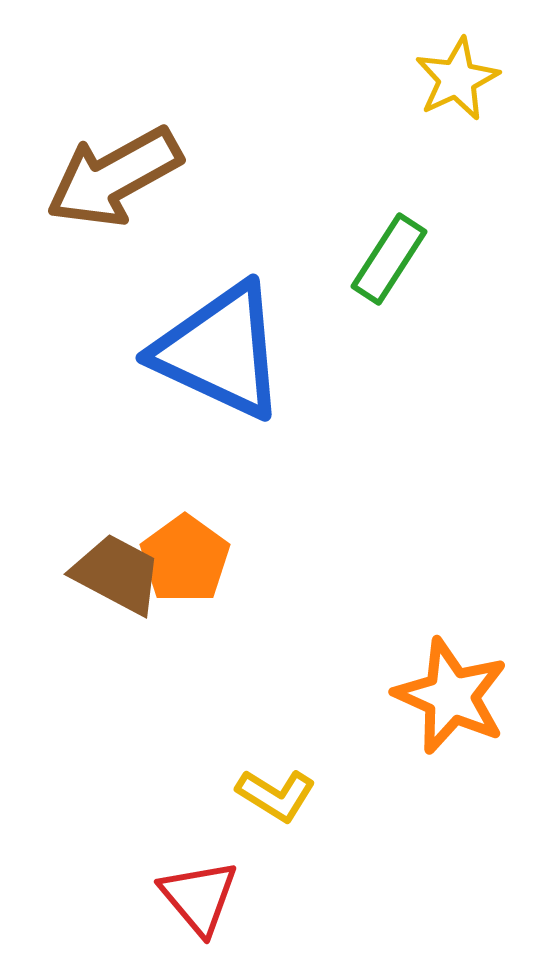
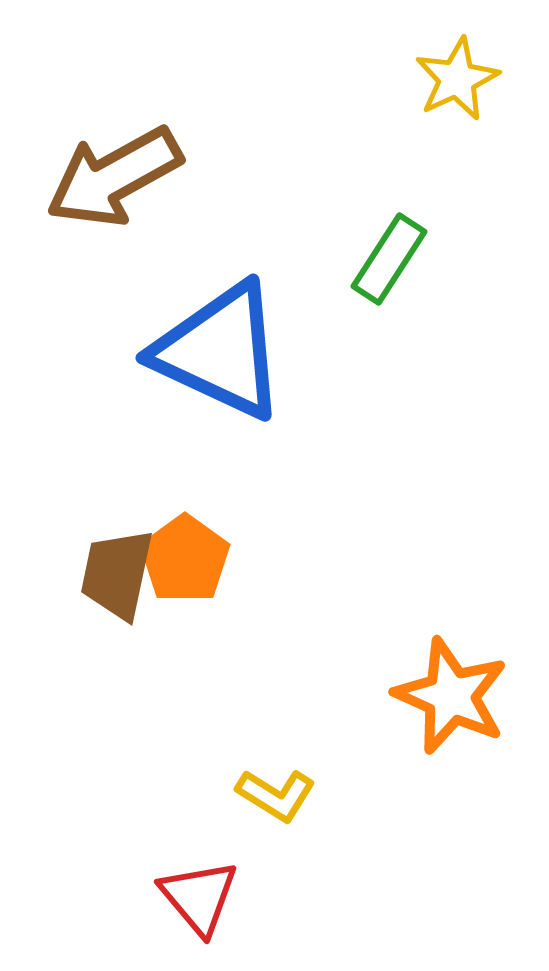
brown trapezoid: rotated 106 degrees counterclockwise
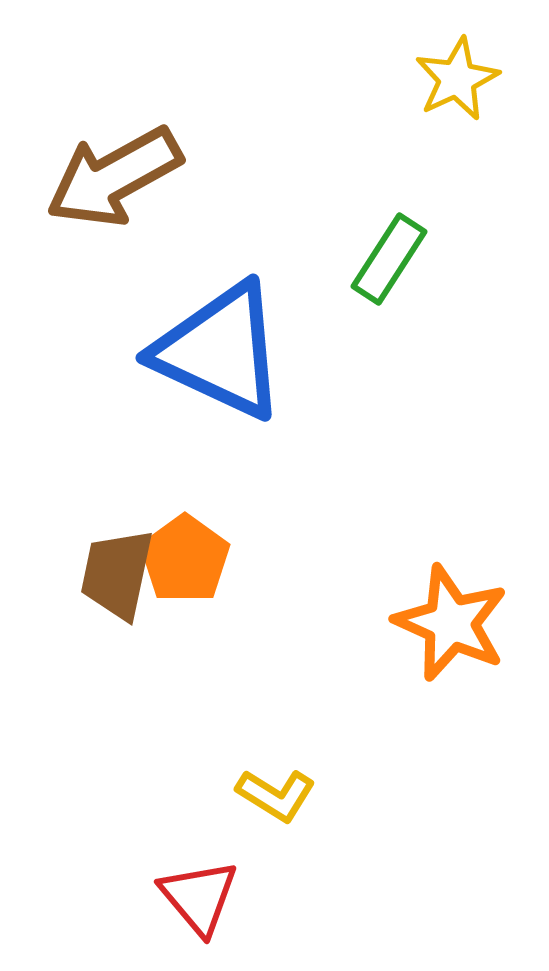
orange star: moved 73 px up
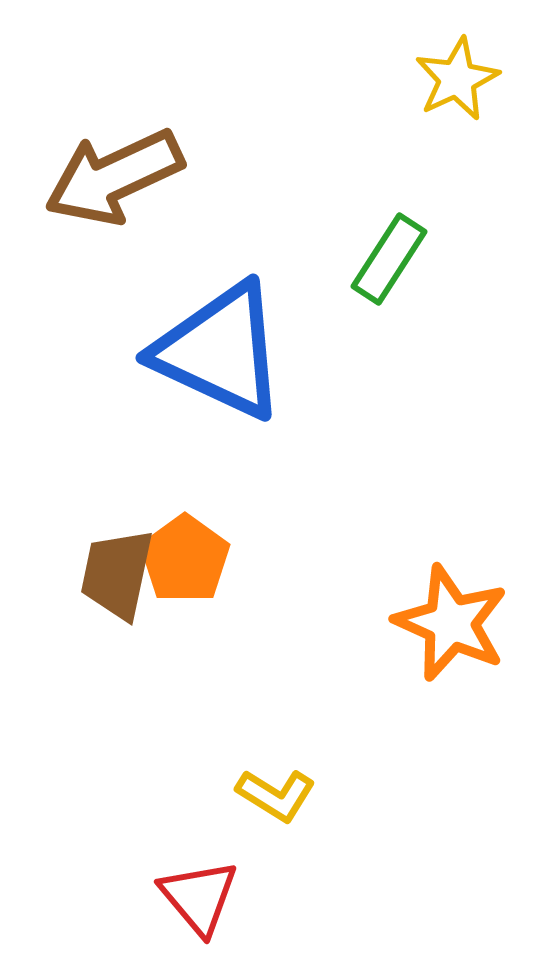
brown arrow: rotated 4 degrees clockwise
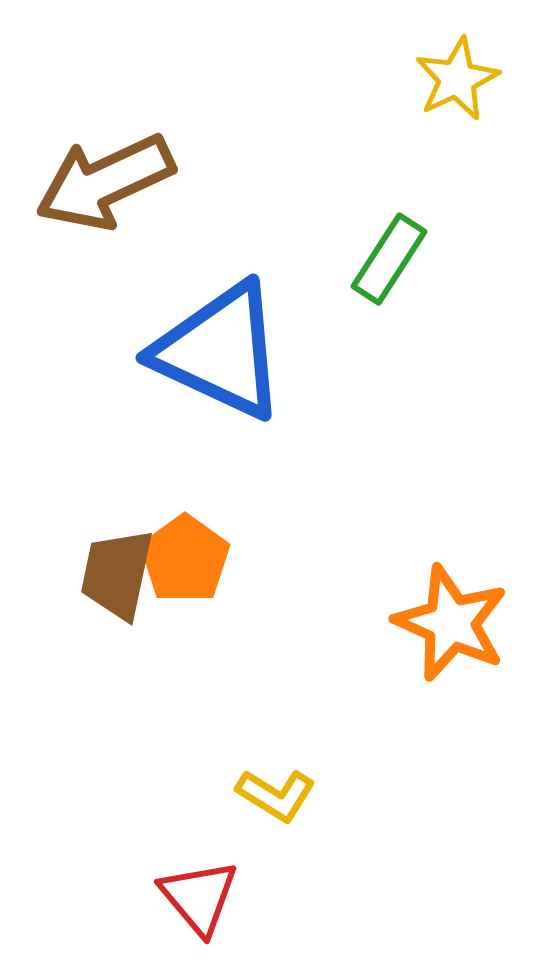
brown arrow: moved 9 px left, 5 px down
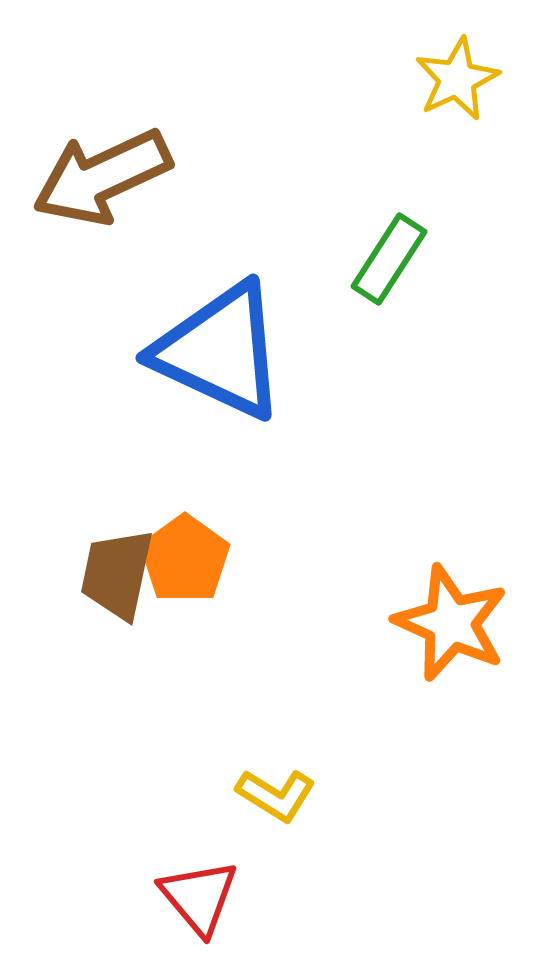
brown arrow: moved 3 px left, 5 px up
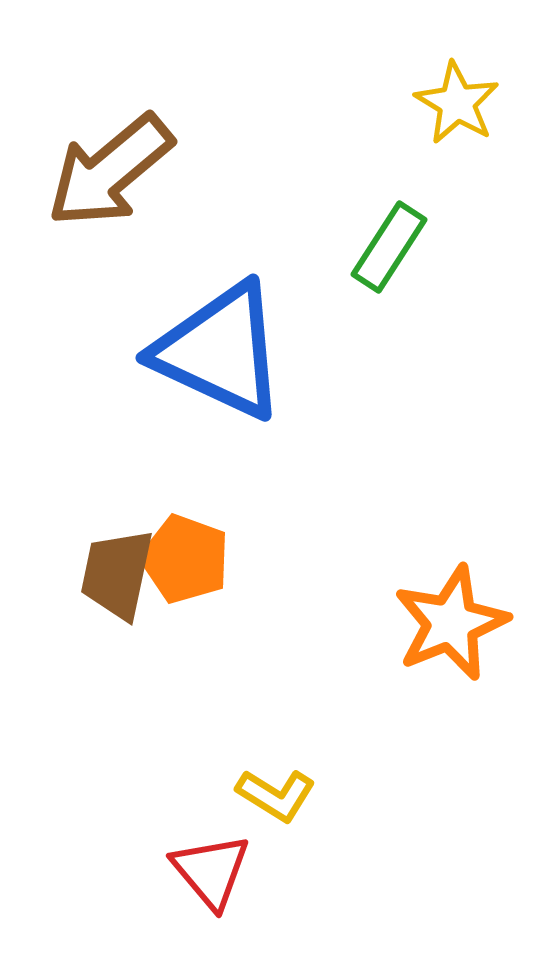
yellow star: moved 24 px down; rotated 16 degrees counterclockwise
brown arrow: moved 8 px right, 6 px up; rotated 15 degrees counterclockwise
green rectangle: moved 12 px up
orange pentagon: rotated 16 degrees counterclockwise
orange star: rotated 26 degrees clockwise
red triangle: moved 12 px right, 26 px up
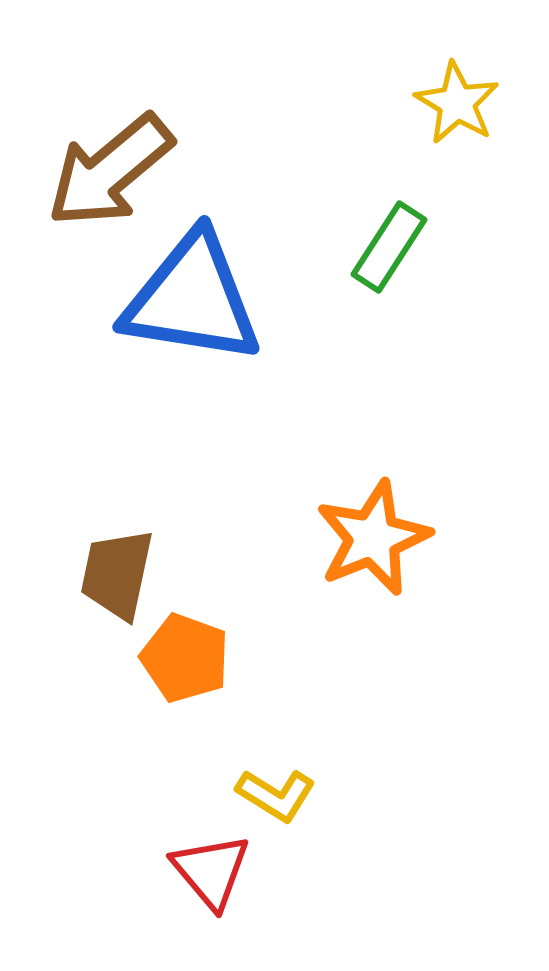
blue triangle: moved 28 px left, 52 px up; rotated 16 degrees counterclockwise
orange pentagon: moved 99 px down
orange star: moved 78 px left, 85 px up
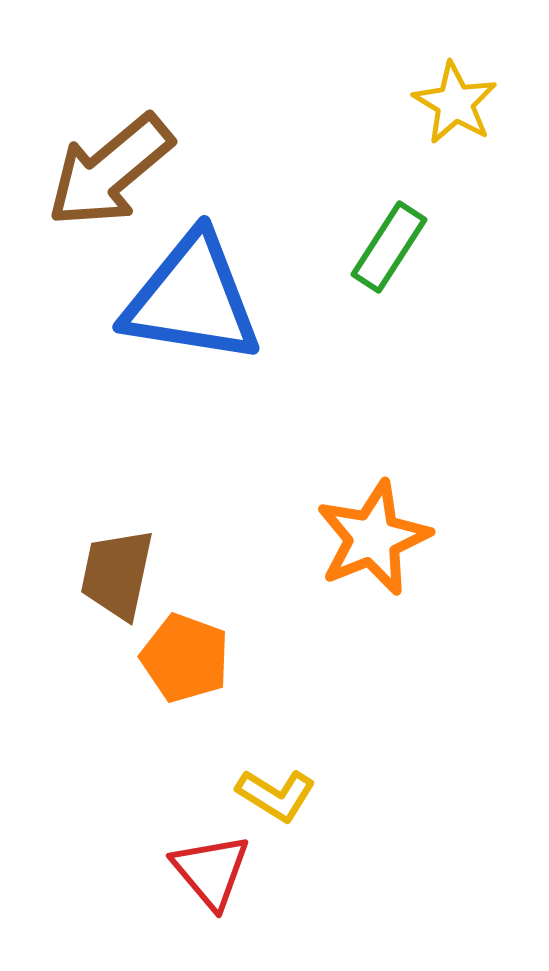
yellow star: moved 2 px left
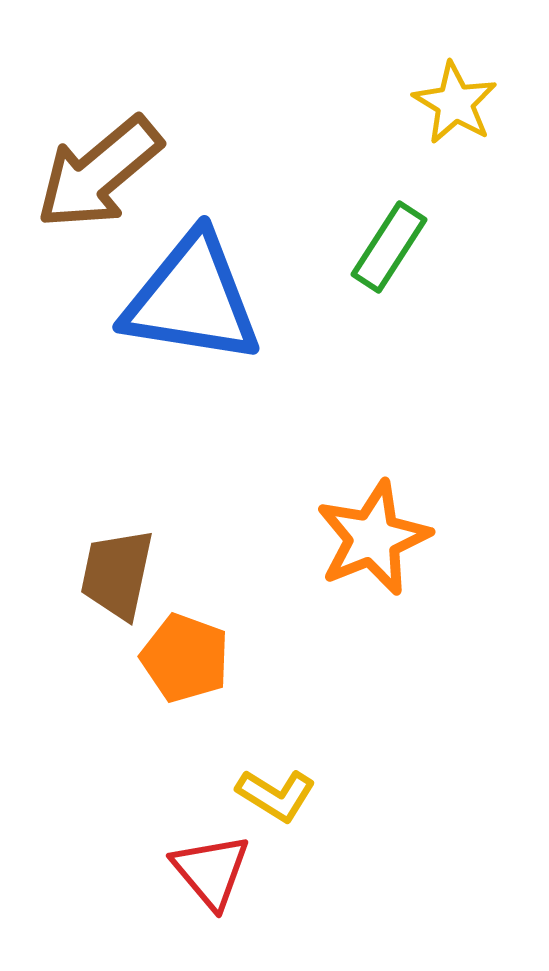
brown arrow: moved 11 px left, 2 px down
